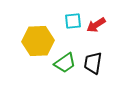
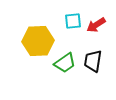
black trapezoid: moved 2 px up
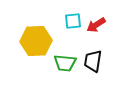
yellow hexagon: moved 2 px left
green trapezoid: rotated 40 degrees clockwise
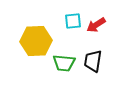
green trapezoid: moved 1 px left
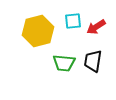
red arrow: moved 2 px down
yellow hexagon: moved 2 px right, 10 px up; rotated 12 degrees counterclockwise
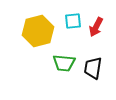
red arrow: rotated 30 degrees counterclockwise
black trapezoid: moved 7 px down
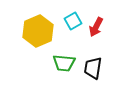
cyan square: rotated 24 degrees counterclockwise
yellow hexagon: rotated 8 degrees counterclockwise
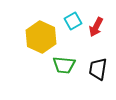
yellow hexagon: moved 3 px right, 6 px down; rotated 12 degrees counterclockwise
green trapezoid: moved 2 px down
black trapezoid: moved 5 px right, 1 px down
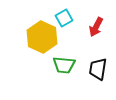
cyan square: moved 9 px left, 3 px up
yellow hexagon: moved 1 px right
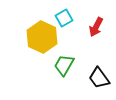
green trapezoid: rotated 115 degrees clockwise
black trapezoid: moved 1 px right, 9 px down; rotated 45 degrees counterclockwise
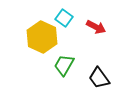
cyan square: rotated 24 degrees counterclockwise
red arrow: rotated 90 degrees counterclockwise
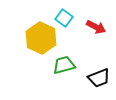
yellow hexagon: moved 1 px left, 1 px down
green trapezoid: rotated 45 degrees clockwise
black trapezoid: rotated 75 degrees counterclockwise
